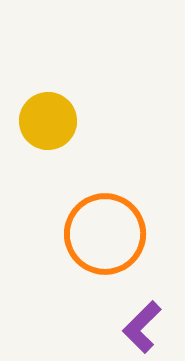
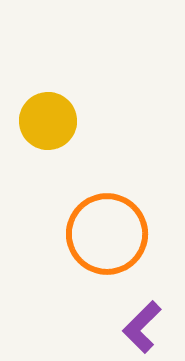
orange circle: moved 2 px right
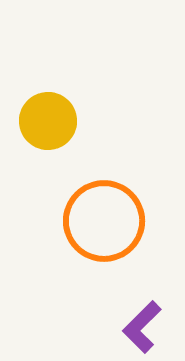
orange circle: moved 3 px left, 13 px up
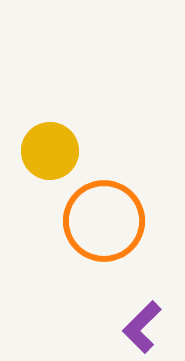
yellow circle: moved 2 px right, 30 px down
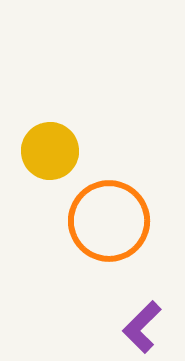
orange circle: moved 5 px right
